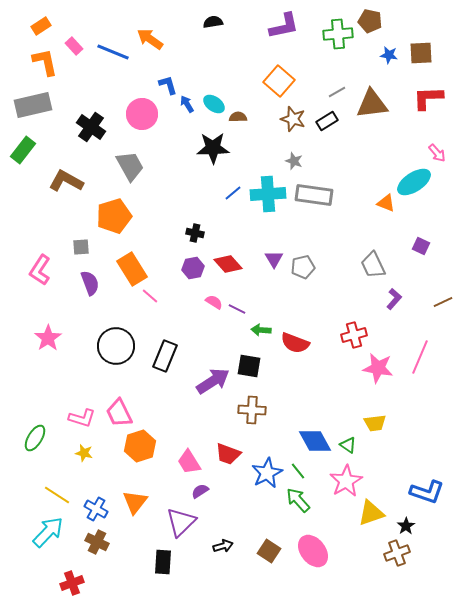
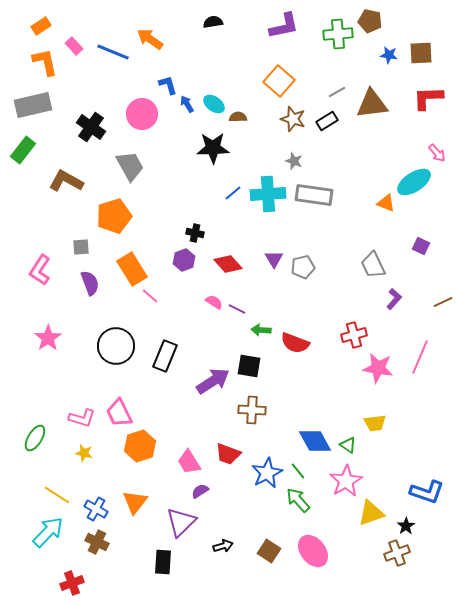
purple hexagon at (193, 268): moved 9 px left, 8 px up; rotated 10 degrees counterclockwise
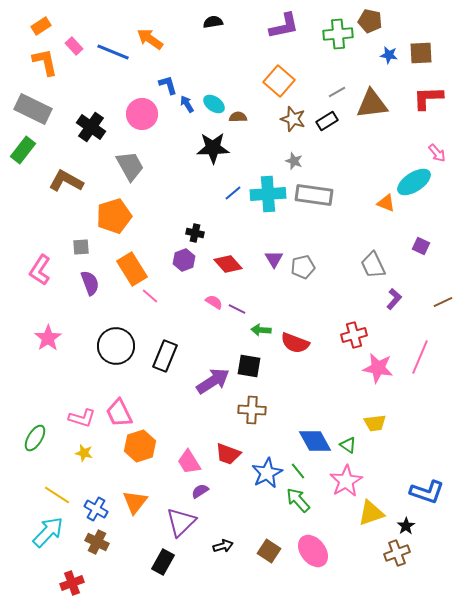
gray rectangle at (33, 105): moved 4 px down; rotated 39 degrees clockwise
black rectangle at (163, 562): rotated 25 degrees clockwise
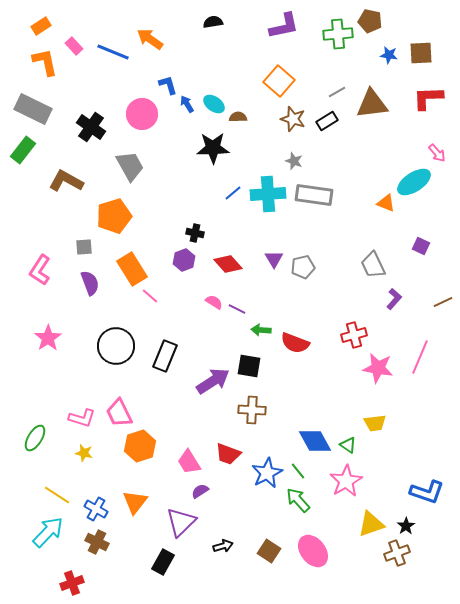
gray square at (81, 247): moved 3 px right
yellow triangle at (371, 513): moved 11 px down
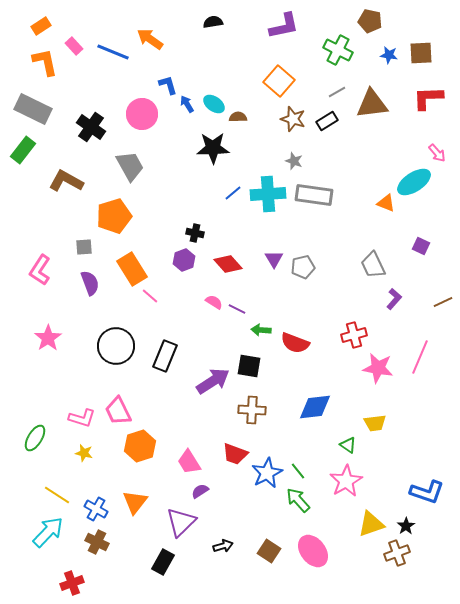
green cross at (338, 34): moved 16 px down; rotated 32 degrees clockwise
pink trapezoid at (119, 413): moved 1 px left, 2 px up
blue diamond at (315, 441): moved 34 px up; rotated 68 degrees counterclockwise
red trapezoid at (228, 454): moved 7 px right
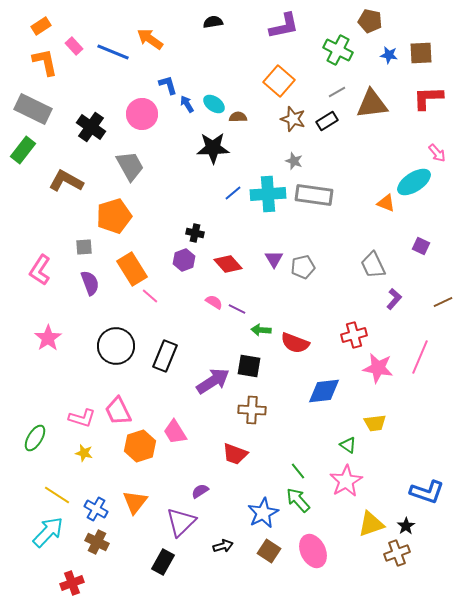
blue diamond at (315, 407): moved 9 px right, 16 px up
pink trapezoid at (189, 462): moved 14 px left, 30 px up
blue star at (267, 473): moved 4 px left, 40 px down
pink ellipse at (313, 551): rotated 12 degrees clockwise
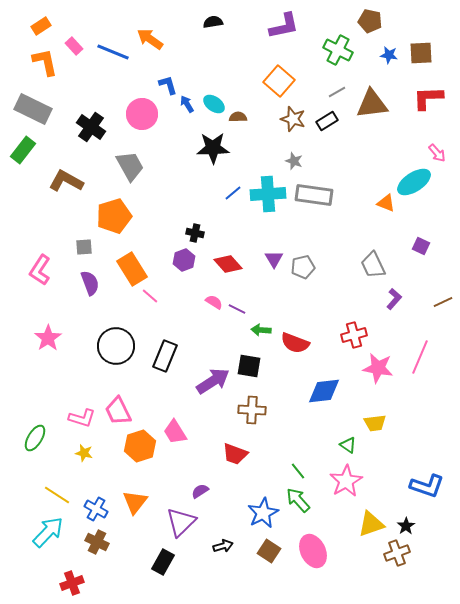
blue L-shape at (427, 492): moved 6 px up
